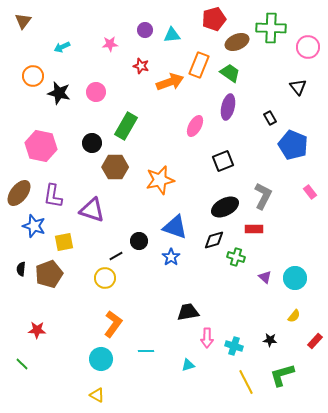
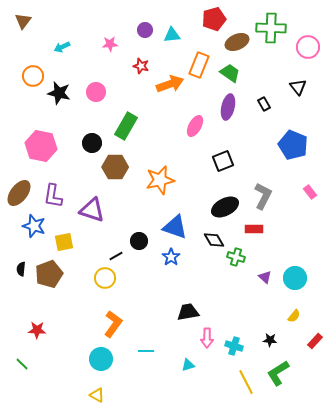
orange arrow at (170, 82): moved 2 px down
black rectangle at (270, 118): moved 6 px left, 14 px up
black diamond at (214, 240): rotated 75 degrees clockwise
green L-shape at (282, 375): moved 4 px left, 2 px up; rotated 16 degrees counterclockwise
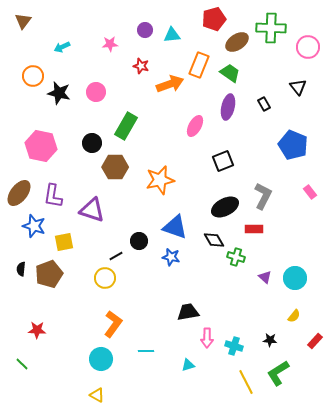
brown ellipse at (237, 42): rotated 10 degrees counterclockwise
blue star at (171, 257): rotated 24 degrees counterclockwise
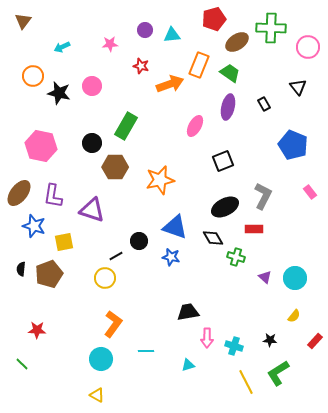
pink circle at (96, 92): moved 4 px left, 6 px up
black diamond at (214, 240): moved 1 px left, 2 px up
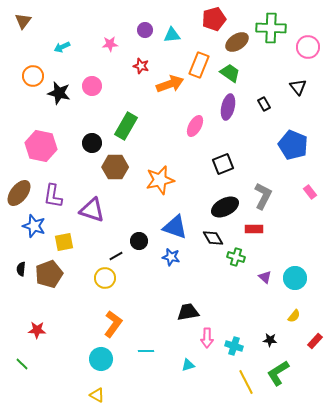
black square at (223, 161): moved 3 px down
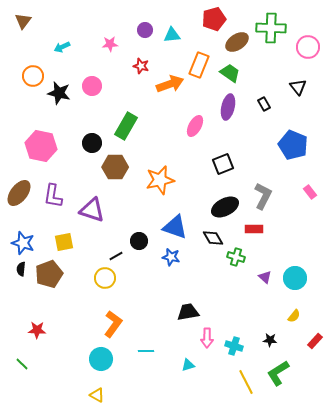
blue star at (34, 226): moved 11 px left, 17 px down
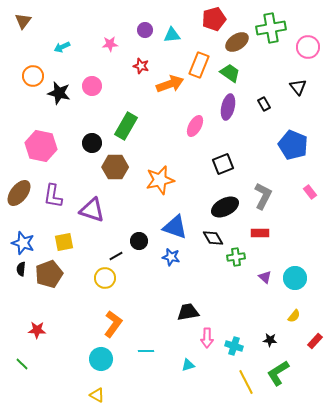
green cross at (271, 28): rotated 12 degrees counterclockwise
red rectangle at (254, 229): moved 6 px right, 4 px down
green cross at (236, 257): rotated 24 degrees counterclockwise
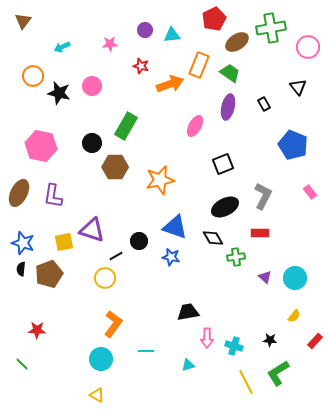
red pentagon at (214, 19): rotated 10 degrees counterclockwise
brown ellipse at (19, 193): rotated 12 degrees counterclockwise
purple triangle at (92, 210): moved 20 px down
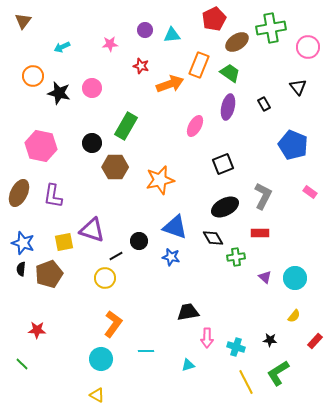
pink circle at (92, 86): moved 2 px down
pink rectangle at (310, 192): rotated 16 degrees counterclockwise
cyan cross at (234, 346): moved 2 px right, 1 px down
